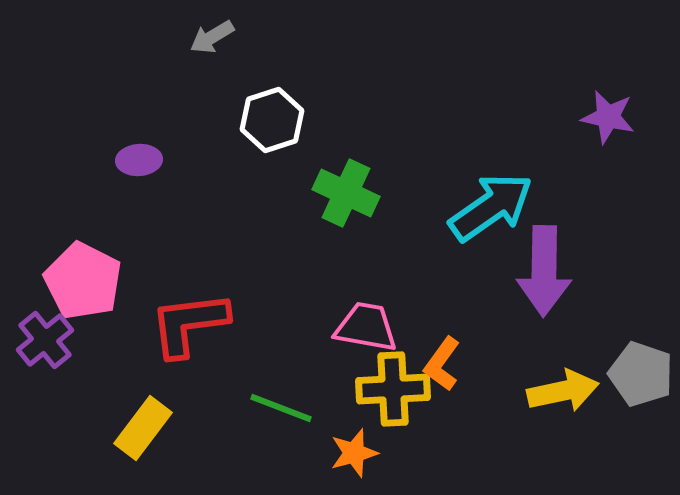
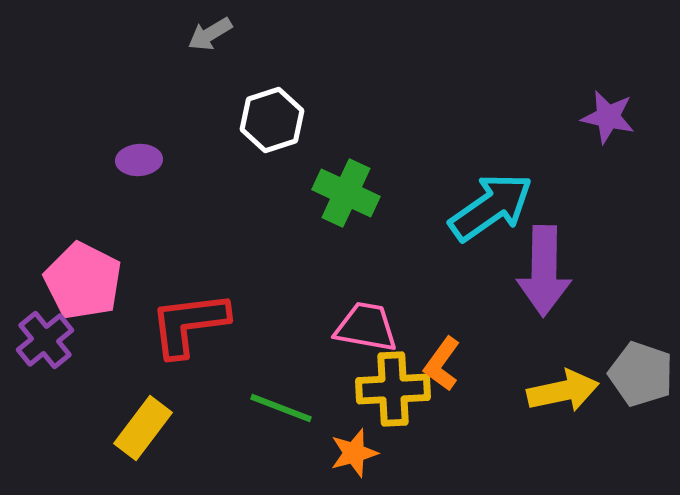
gray arrow: moved 2 px left, 3 px up
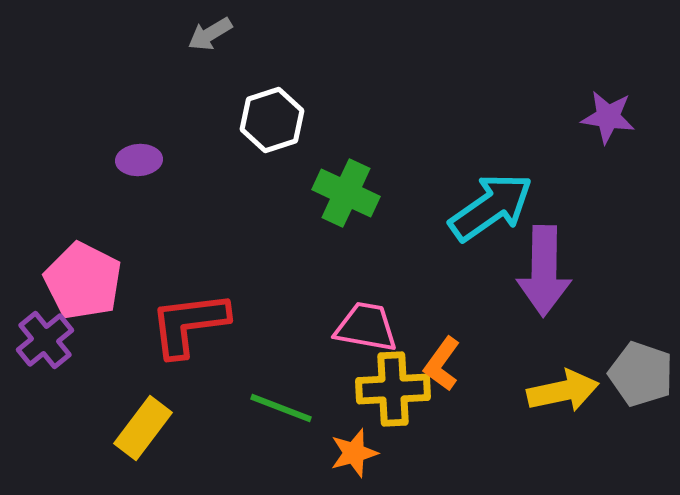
purple star: rotated 4 degrees counterclockwise
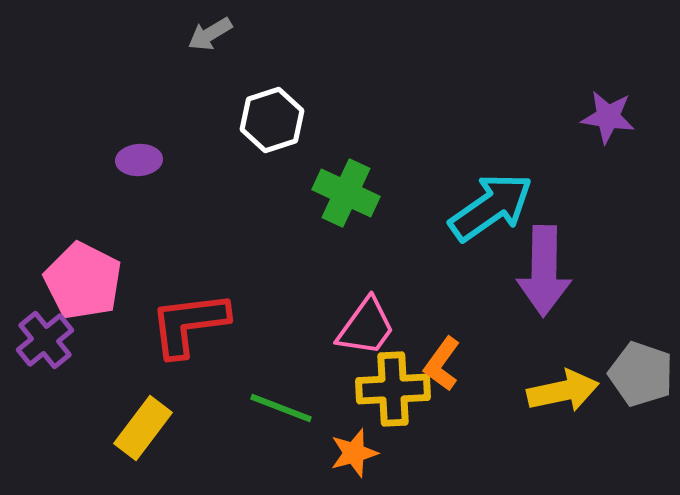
pink trapezoid: rotated 116 degrees clockwise
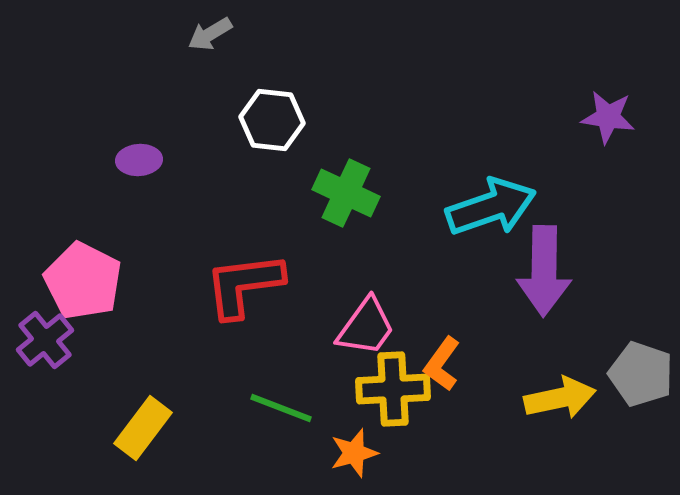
white hexagon: rotated 24 degrees clockwise
cyan arrow: rotated 16 degrees clockwise
red L-shape: moved 55 px right, 39 px up
yellow arrow: moved 3 px left, 7 px down
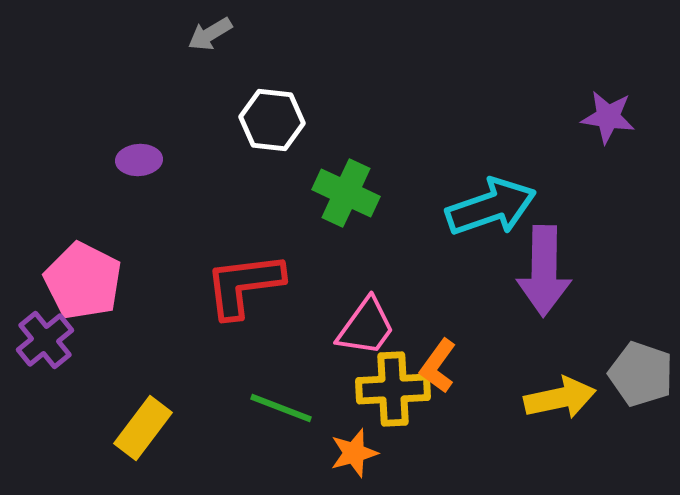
orange L-shape: moved 4 px left, 2 px down
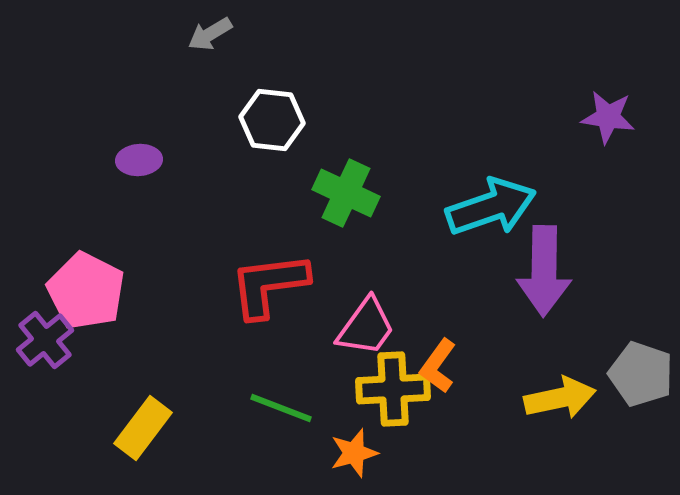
pink pentagon: moved 3 px right, 10 px down
red L-shape: moved 25 px right
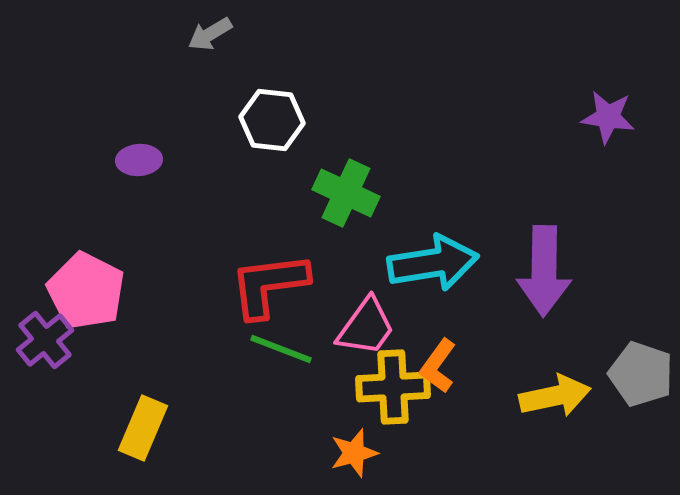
cyan arrow: moved 58 px left, 56 px down; rotated 10 degrees clockwise
yellow cross: moved 2 px up
yellow arrow: moved 5 px left, 2 px up
green line: moved 59 px up
yellow rectangle: rotated 14 degrees counterclockwise
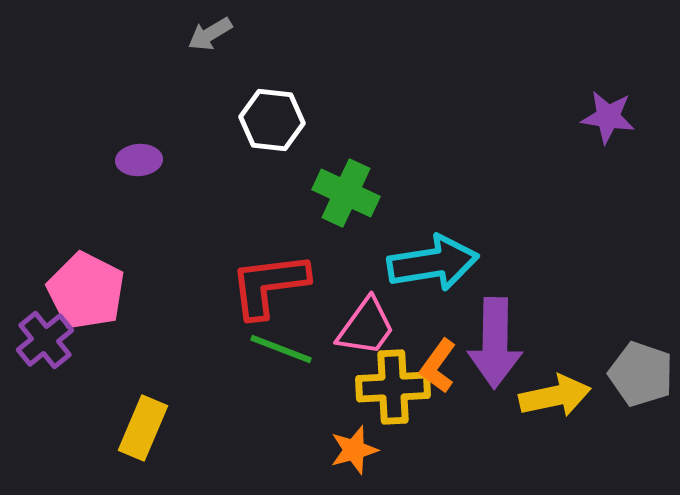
purple arrow: moved 49 px left, 72 px down
orange star: moved 3 px up
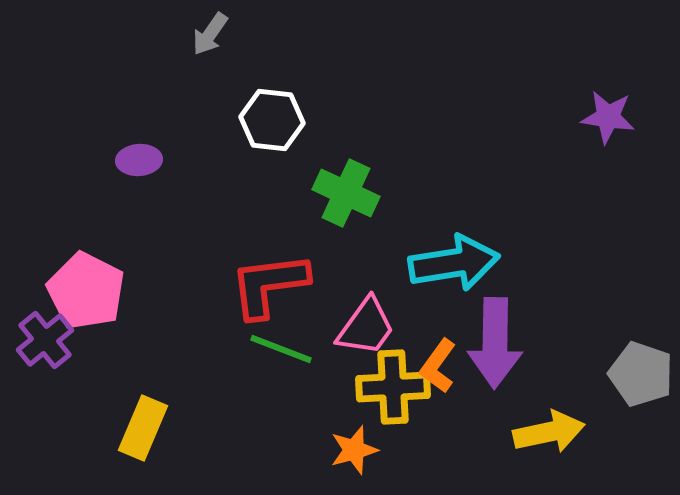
gray arrow: rotated 24 degrees counterclockwise
cyan arrow: moved 21 px right
yellow arrow: moved 6 px left, 36 px down
